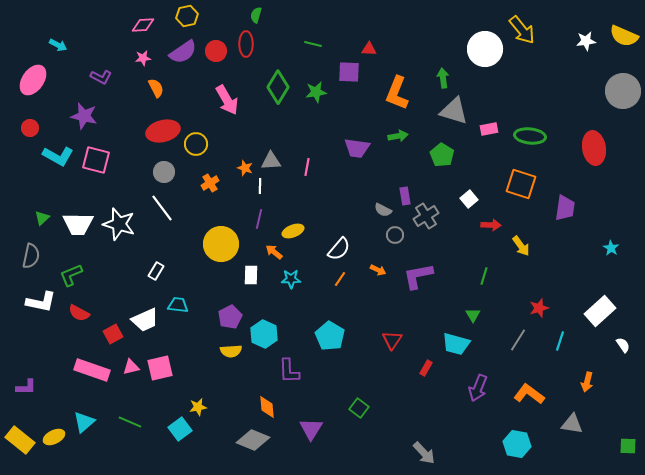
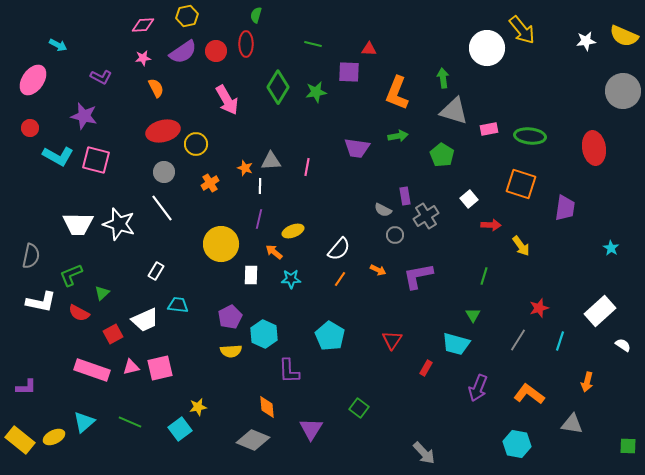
white circle at (485, 49): moved 2 px right, 1 px up
green triangle at (42, 218): moved 60 px right, 75 px down
white semicircle at (623, 345): rotated 21 degrees counterclockwise
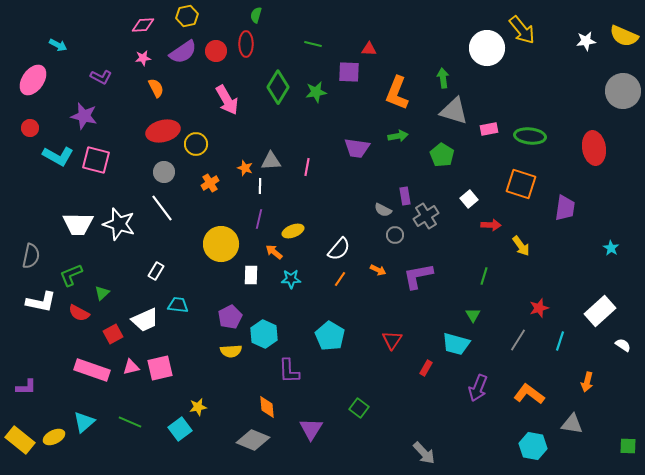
cyan hexagon at (517, 444): moved 16 px right, 2 px down
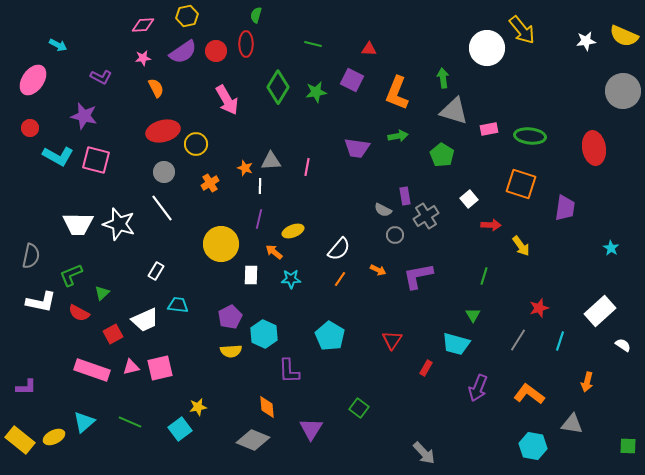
purple square at (349, 72): moved 3 px right, 8 px down; rotated 25 degrees clockwise
